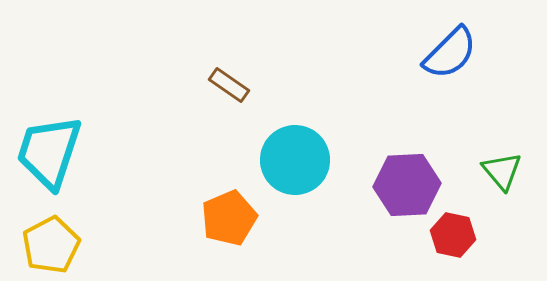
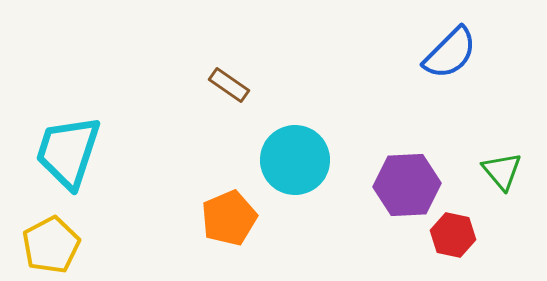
cyan trapezoid: moved 19 px right
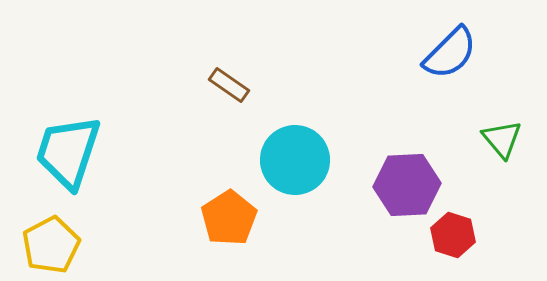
green triangle: moved 32 px up
orange pentagon: rotated 10 degrees counterclockwise
red hexagon: rotated 6 degrees clockwise
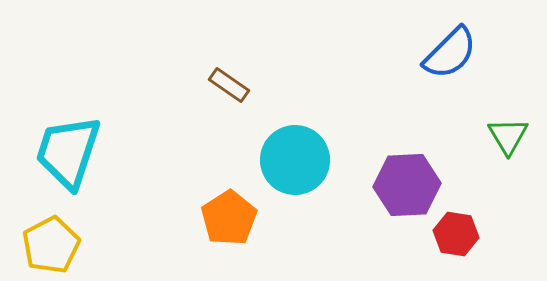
green triangle: moved 6 px right, 3 px up; rotated 9 degrees clockwise
red hexagon: moved 3 px right, 1 px up; rotated 9 degrees counterclockwise
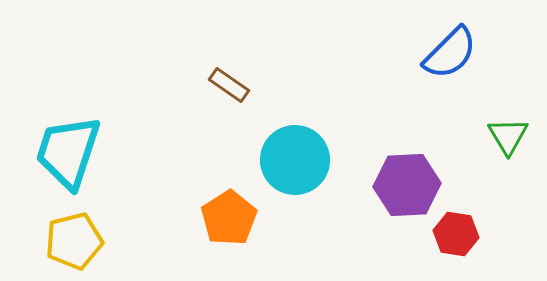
yellow pentagon: moved 23 px right, 4 px up; rotated 14 degrees clockwise
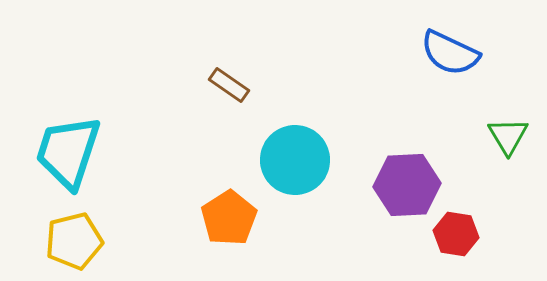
blue semicircle: rotated 70 degrees clockwise
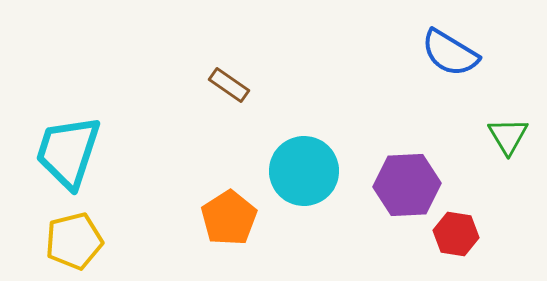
blue semicircle: rotated 6 degrees clockwise
cyan circle: moved 9 px right, 11 px down
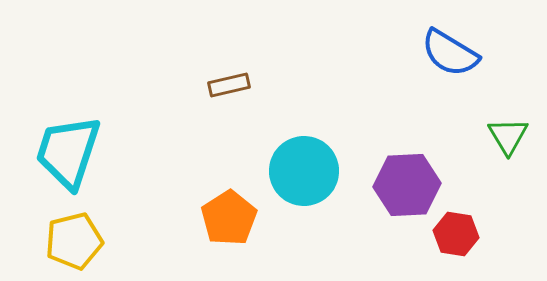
brown rectangle: rotated 48 degrees counterclockwise
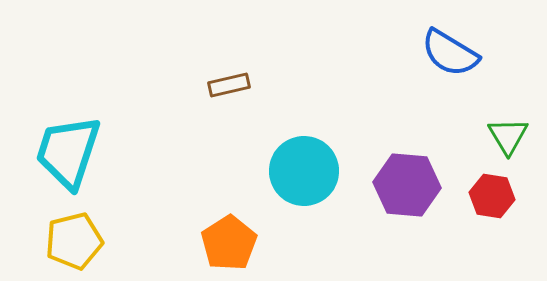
purple hexagon: rotated 8 degrees clockwise
orange pentagon: moved 25 px down
red hexagon: moved 36 px right, 38 px up
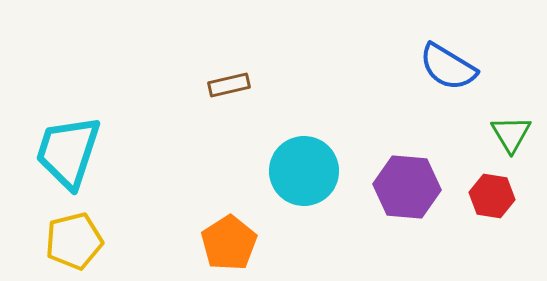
blue semicircle: moved 2 px left, 14 px down
green triangle: moved 3 px right, 2 px up
purple hexagon: moved 2 px down
